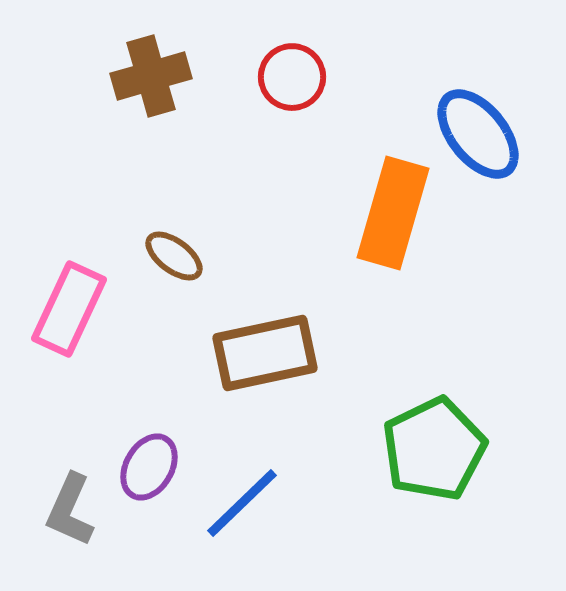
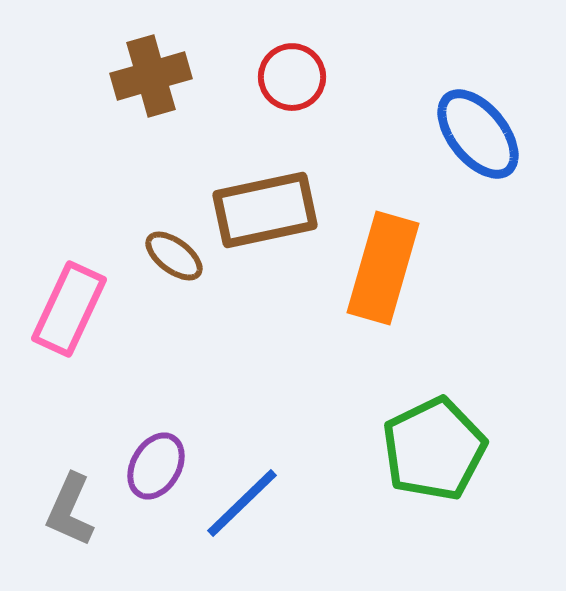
orange rectangle: moved 10 px left, 55 px down
brown rectangle: moved 143 px up
purple ellipse: moved 7 px right, 1 px up
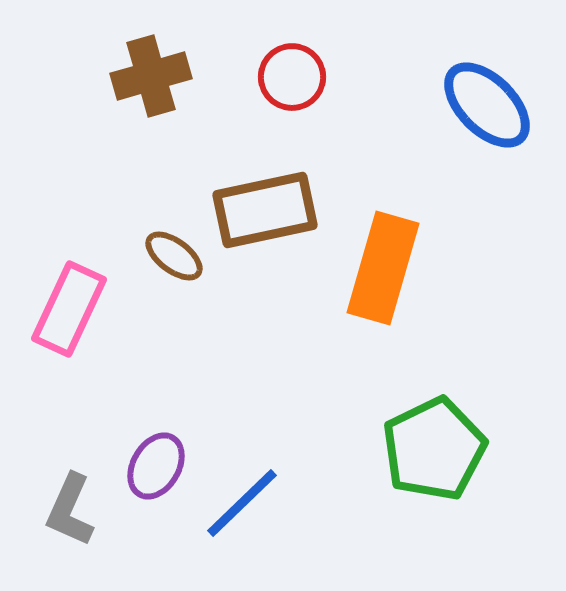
blue ellipse: moved 9 px right, 29 px up; rotated 6 degrees counterclockwise
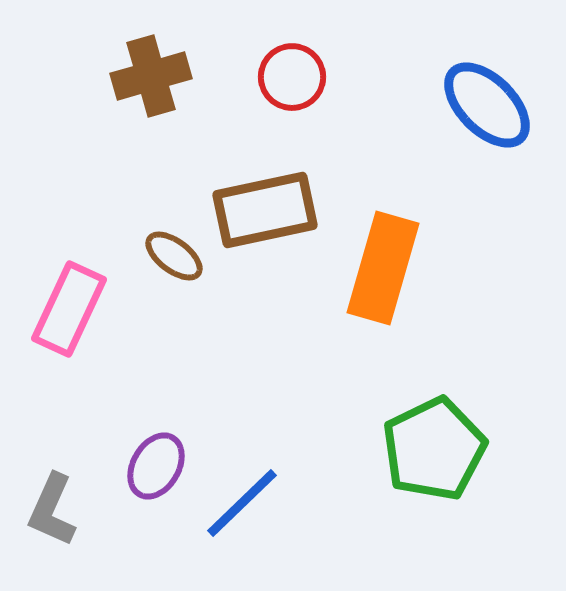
gray L-shape: moved 18 px left
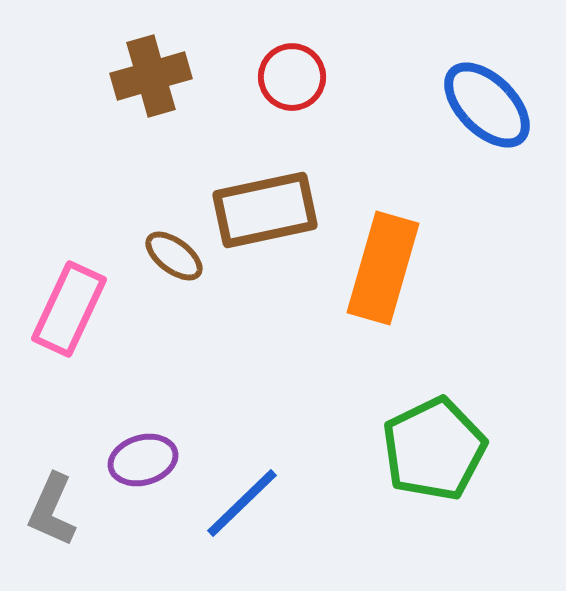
purple ellipse: moved 13 px left, 6 px up; rotated 44 degrees clockwise
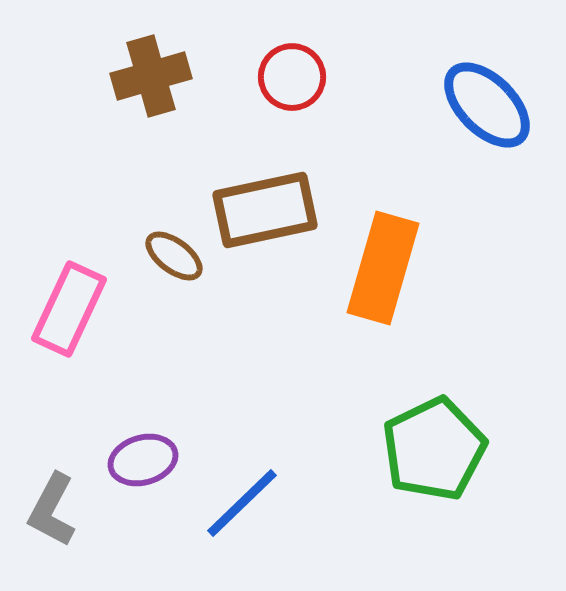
gray L-shape: rotated 4 degrees clockwise
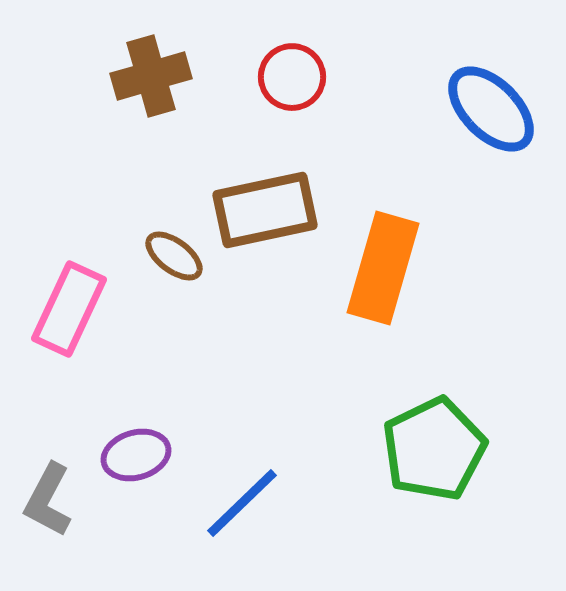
blue ellipse: moved 4 px right, 4 px down
purple ellipse: moved 7 px left, 5 px up
gray L-shape: moved 4 px left, 10 px up
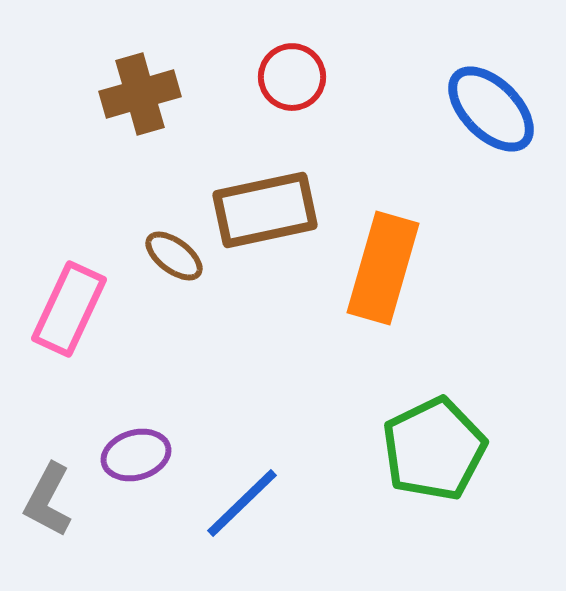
brown cross: moved 11 px left, 18 px down
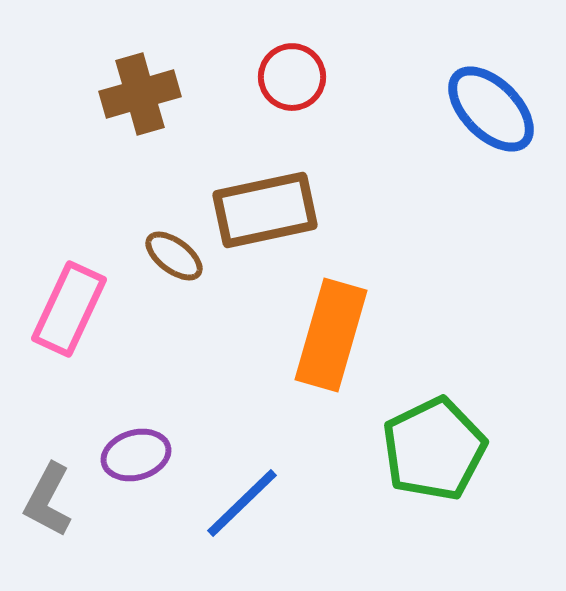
orange rectangle: moved 52 px left, 67 px down
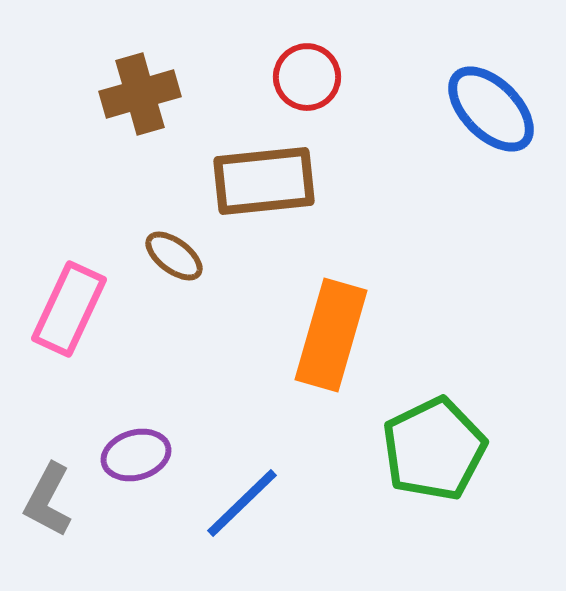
red circle: moved 15 px right
brown rectangle: moved 1 px left, 29 px up; rotated 6 degrees clockwise
